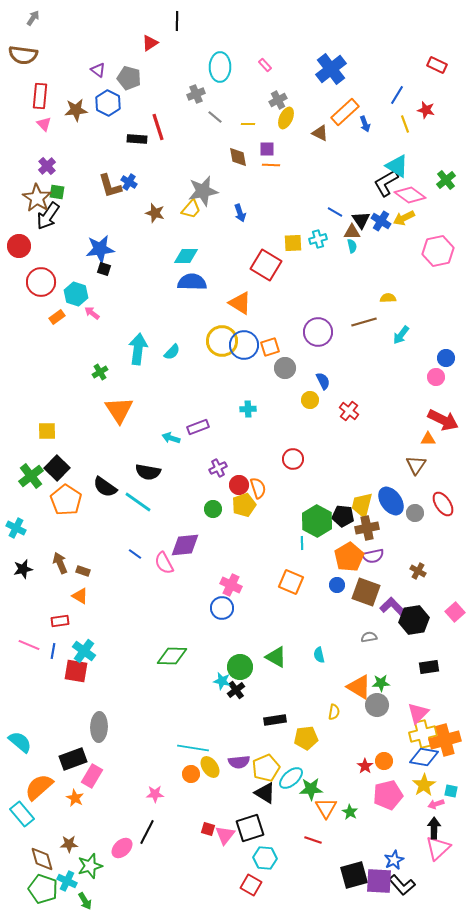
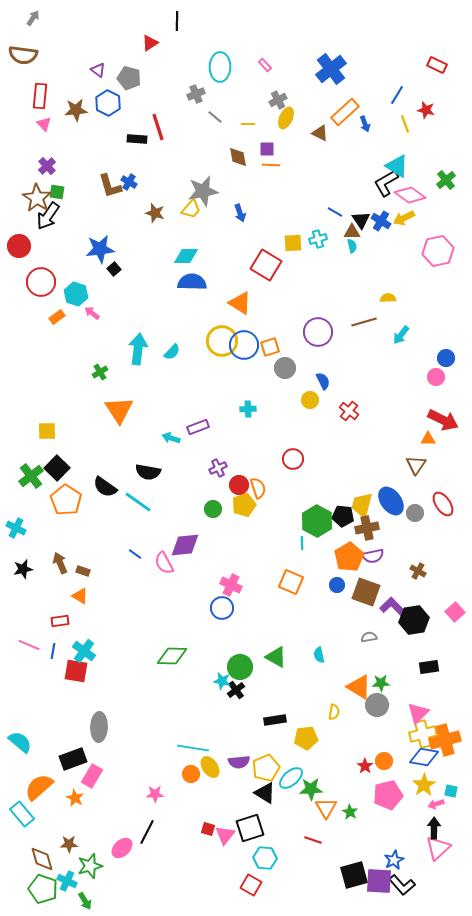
black square at (104, 269): moved 10 px right; rotated 32 degrees clockwise
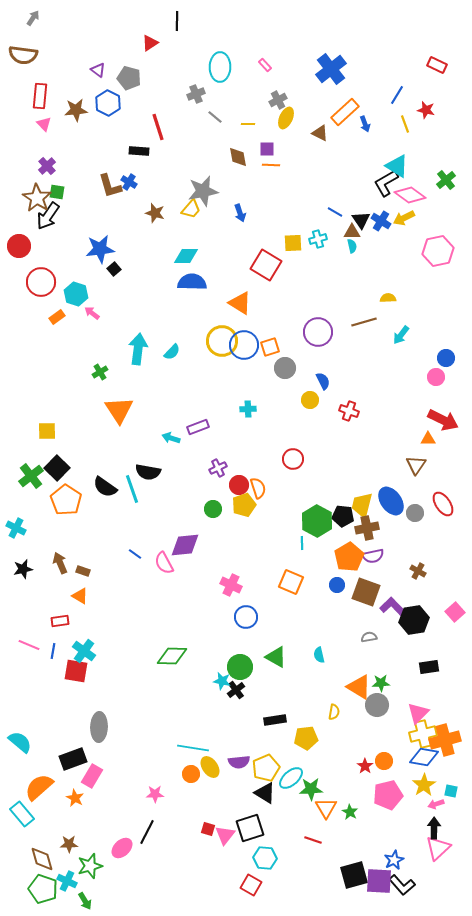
black rectangle at (137, 139): moved 2 px right, 12 px down
red cross at (349, 411): rotated 18 degrees counterclockwise
cyan line at (138, 502): moved 6 px left, 13 px up; rotated 36 degrees clockwise
blue circle at (222, 608): moved 24 px right, 9 px down
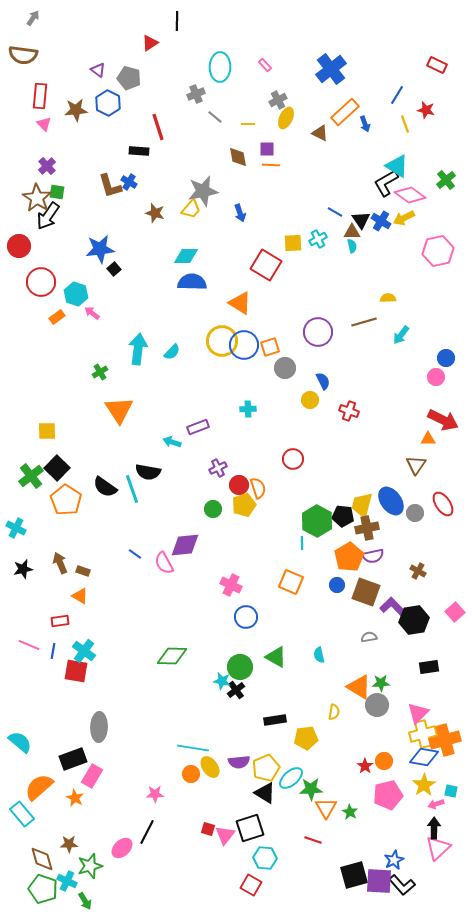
cyan cross at (318, 239): rotated 12 degrees counterclockwise
cyan arrow at (171, 438): moved 1 px right, 4 px down
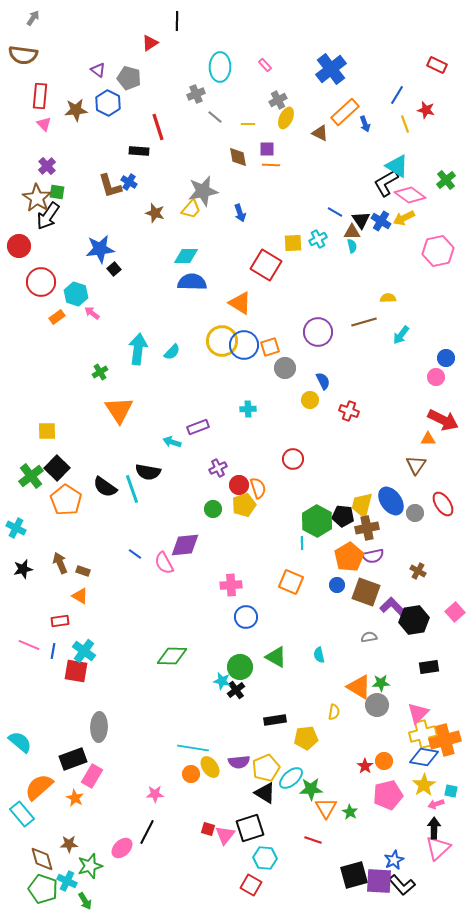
pink cross at (231, 585): rotated 30 degrees counterclockwise
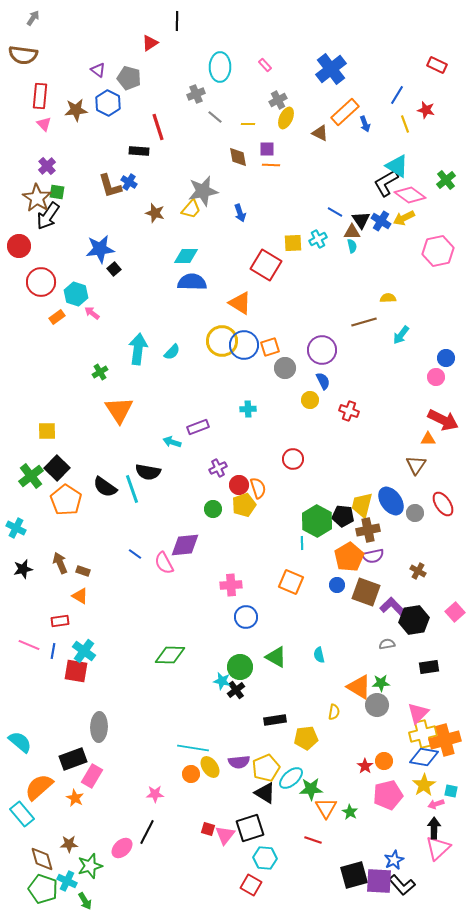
purple circle at (318, 332): moved 4 px right, 18 px down
brown cross at (367, 528): moved 1 px right, 2 px down
gray semicircle at (369, 637): moved 18 px right, 7 px down
green diamond at (172, 656): moved 2 px left, 1 px up
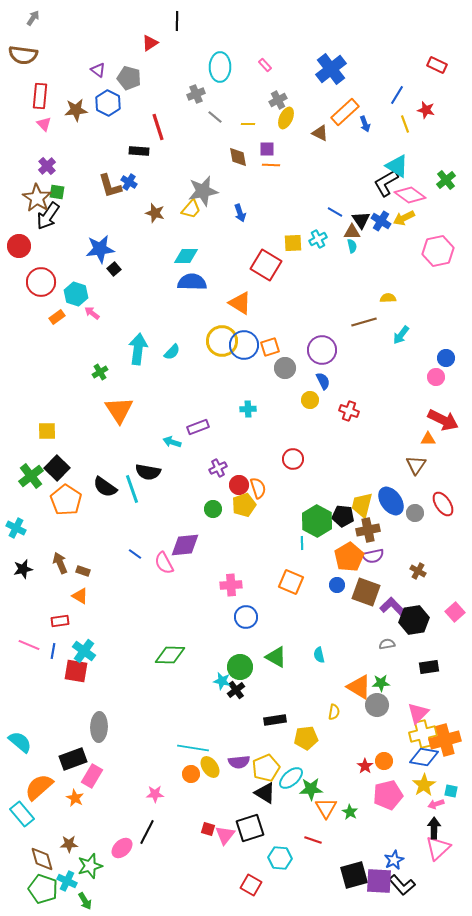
cyan hexagon at (265, 858): moved 15 px right
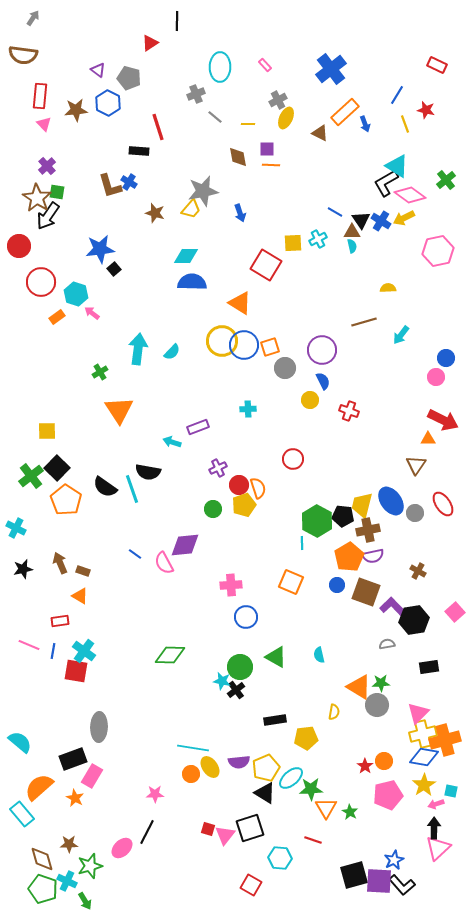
yellow semicircle at (388, 298): moved 10 px up
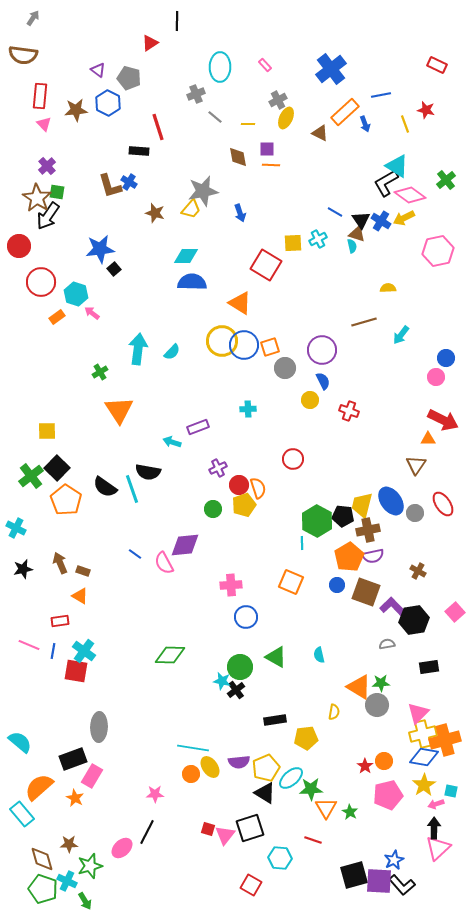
blue line at (397, 95): moved 16 px left; rotated 48 degrees clockwise
brown triangle at (352, 232): moved 5 px right, 2 px down; rotated 18 degrees clockwise
